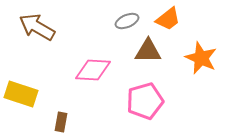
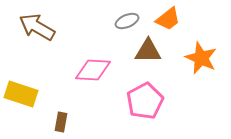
pink pentagon: rotated 12 degrees counterclockwise
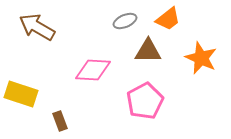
gray ellipse: moved 2 px left
brown rectangle: moved 1 px left, 1 px up; rotated 30 degrees counterclockwise
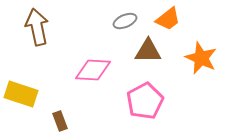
brown arrow: rotated 48 degrees clockwise
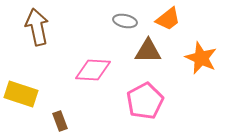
gray ellipse: rotated 35 degrees clockwise
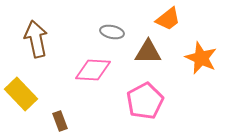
gray ellipse: moved 13 px left, 11 px down
brown arrow: moved 1 px left, 12 px down
brown triangle: moved 1 px down
yellow rectangle: rotated 28 degrees clockwise
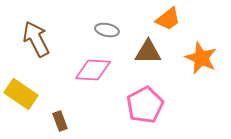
gray ellipse: moved 5 px left, 2 px up
brown arrow: rotated 15 degrees counterclockwise
yellow rectangle: rotated 12 degrees counterclockwise
pink pentagon: moved 4 px down
